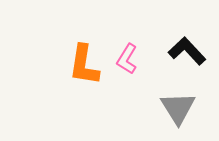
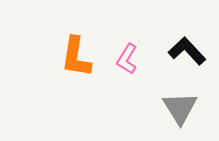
orange L-shape: moved 8 px left, 8 px up
gray triangle: moved 2 px right
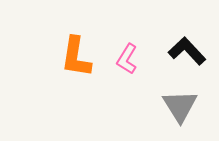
gray triangle: moved 2 px up
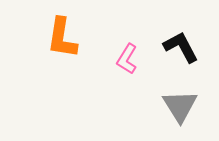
black L-shape: moved 6 px left, 4 px up; rotated 15 degrees clockwise
orange L-shape: moved 14 px left, 19 px up
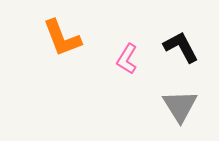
orange L-shape: rotated 30 degrees counterclockwise
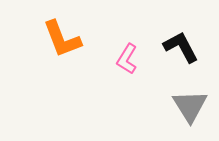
orange L-shape: moved 1 px down
gray triangle: moved 10 px right
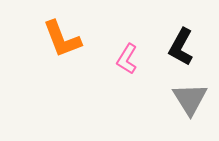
black L-shape: rotated 123 degrees counterclockwise
gray triangle: moved 7 px up
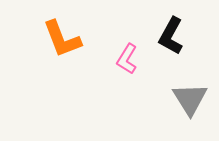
black L-shape: moved 10 px left, 11 px up
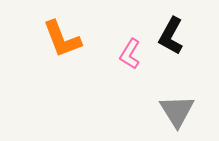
pink L-shape: moved 3 px right, 5 px up
gray triangle: moved 13 px left, 12 px down
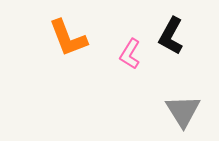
orange L-shape: moved 6 px right, 1 px up
gray triangle: moved 6 px right
